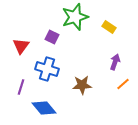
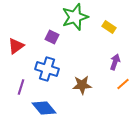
red triangle: moved 5 px left; rotated 18 degrees clockwise
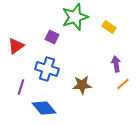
purple arrow: moved 1 px right, 2 px down; rotated 28 degrees counterclockwise
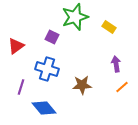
orange line: moved 1 px left, 3 px down
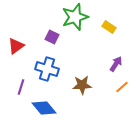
purple arrow: rotated 42 degrees clockwise
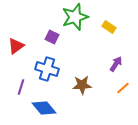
orange line: moved 1 px right, 1 px down
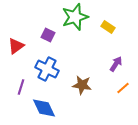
yellow rectangle: moved 1 px left
purple square: moved 4 px left, 2 px up
blue cross: rotated 10 degrees clockwise
brown star: rotated 12 degrees clockwise
blue diamond: rotated 15 degrees clockwise
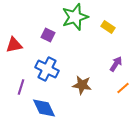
red triangle: moved 2 px left, 1 px up; rotated 24 degrees clockwise
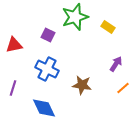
purple line: moved 8 px left, 1 px down
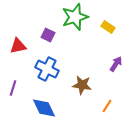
red triangle: moved 4 px right, 1 px down
orange line: moved 16 px left, 18 px down; rotated 16 degrees counterclockwise
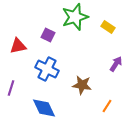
purple line: moved 2 px left
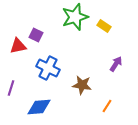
yellow rectangle: moved 4 px left, 1 px up
purple square: moved 12 px left
blue cross: moved 1 px right, 1 px up
blue diamond: moved 5 px left, 1 px up; rotated 70 degrees counterclockwise
